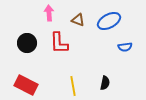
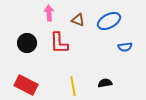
black semicircle: rotated 112 degrees counterclockwise
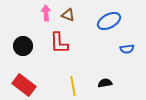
pink arrow: moved 3 px left
brown triangle: moved 10 px left, 5 px up
black circle: moved 4 px left, 3 px down
blue semicircle: moved 2 px right, 2 px down
red rectangle: moved 2 px left; rotated 10 degrees clockwise
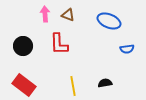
pink arrow: moved 1 px left, 1 px down
blue ellipse: rotated 50 degrees clockwise
red L-shape: moved 1 px down
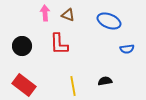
pink arrow: moved 1 px up
black circle: moved 1 px left
black semicircle: moved 2 px up
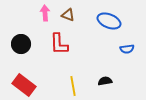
black circle: moved 1 px left, 2 px up
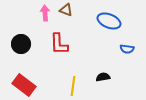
brown triangle: moved 2 px left, 5 px up
blue semicircle: rotated 16 degrees clockwise
black semicircle: moved 2 px left, 4 px up
yellow line: rotated 18 degrees clockwise
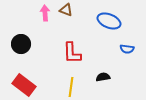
red L-shape: moved 13 px right, 9 px down
yellow line: moved 2 px left, 1 px down
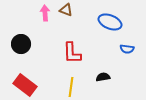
blue ellipse: moved 1 px right, 1 px down
red rectangle: moved 1 px right
